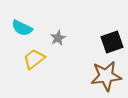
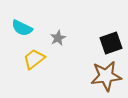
black square: moved 1 px left, 1 px down
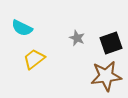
gray star: moved 19 px right; rotated 21 degrees counterclockwise
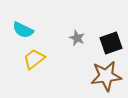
cyan semicircle: moved 1 px right, 2 px down
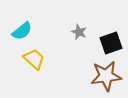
cyan semicircle: moved 1 px left, 1 px down; rotated 65 degrees counterclockwise
gray star: moved 2 px right, 6 px up
yellow trapezoid: rotated 80 degrees clockwise
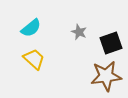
cyan semicircle: moved 9 px right, 3 px up
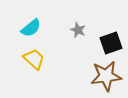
gray star: moved 1 px left, 2 px up
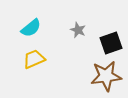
yellow trapezoid: rotated 65 degrees counterclockwise
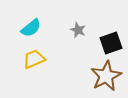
brown star: rotated 20 degrees counterclockwise
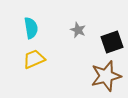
cyan semicircle: rotated 60 degrees counterclockwise
black square: moved 1 px right, 1 px up
brown star: rotated 12 degrees clockwise
